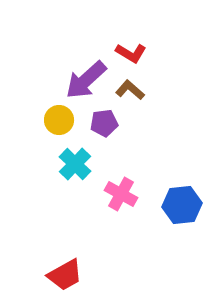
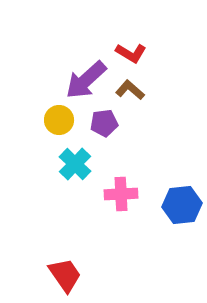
pink cross: rotated 32 degrees counterclockwise
red trapezoid: rotated 96 degrees counterclockwise
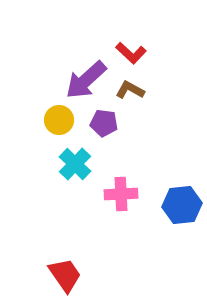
red L-shape: rotated 12 degrees clockwise
brown L-shape: rotated 12 degrees counterclockwise
purple pentagon: rotated 16 degrees clockwise
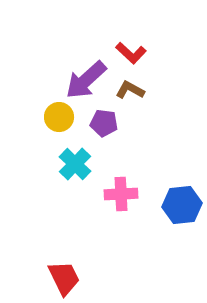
yellow circle: moved 3 px up
red trapezoid: moved 1 px left, 3 px down; rotated 9 degrees clockwise
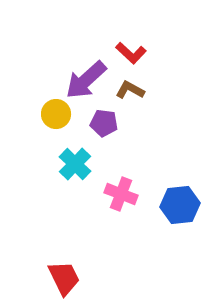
yellow circle: moved 3 px left, 3 px up
pink cross: rotated 24 degrees clockwise
blue hexagon: moved 2 px left
